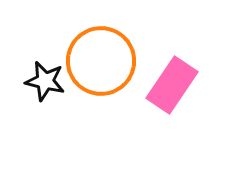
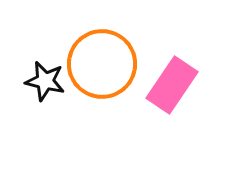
orange circle: moved 1 px right, 3 px down
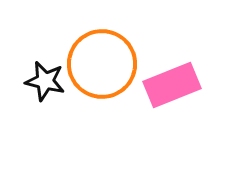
pink rectangle: rotated 34 degrees clockwise
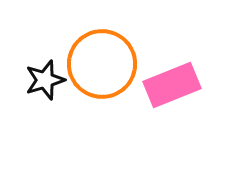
black star: moved 1 px up; rotated 30 degrees counterclockwise
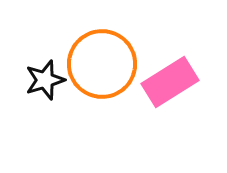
pink rectangle: moved 2 px left, 3 px up; rotated 10 degrees counterclockwise
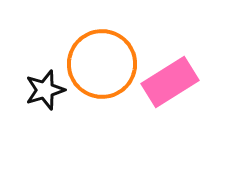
black star: moved 10 px down
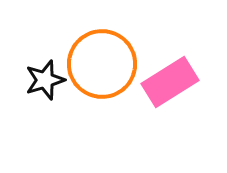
black star: moved 10 px up
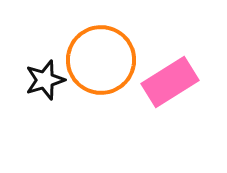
orange circle: moved 1 px left, 4 px up
